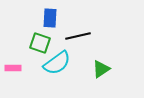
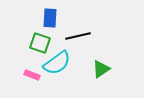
pink rectangle: moved 19 px right, 7 px down; rotated 21 degrees clockwise
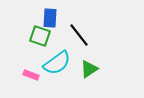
black line: moved 1 px right, 1 px up; rotated 65 degrees clockwise
green square: moved 7 px up
green triangle: moved 12 px left
pink rectangle: moved 1 px left
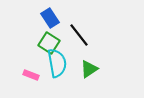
blue rectangle: rotated 36 degrees counterclockwise
green square: moved 9 px right, 7 px down; rotated 15 degrees clockwise
cyan semicircle: rotated 64 degrees counterclockwise
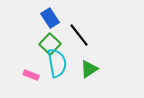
green square: moved 1 px right, 1 px down; rotated 10 degrees clockwise
